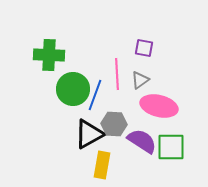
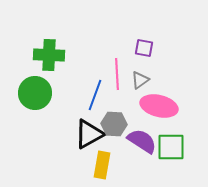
green circle: moved 38 px left, 4 px down
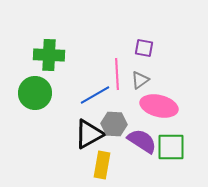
blue line: rotated 40 degrees clockwise
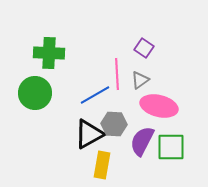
purple square: rotated 24 degrees clockwise
green cross: moved 2 px up
purple semicircle: rotated 96 degrees counterclockwise
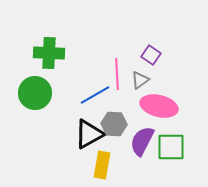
purple square: moved 7 px right, 7 px down
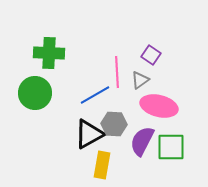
pink line: moved 2 px up
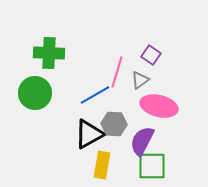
pink line: rotated 20 degrees clockwise
green square: moved 19 px left, 19 px down
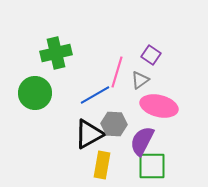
green cross: moved 7 px right; rotated 16 degrees counterclockwise
